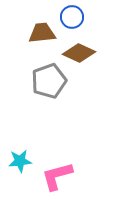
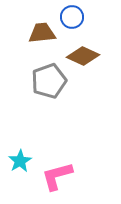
brown diamond: moved 4 px right, 3 px down
cyan star: rotated 25 degrees counterclockwise
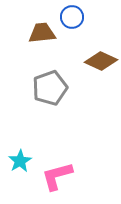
brown diamond: moved 18 px right, 5 px down
gray pentagon: moved 1 px right, 7 px down
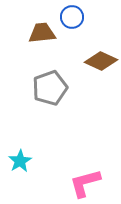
pink L-shape: moved 28 px right, 7 px down
